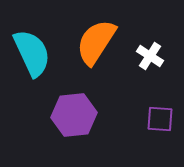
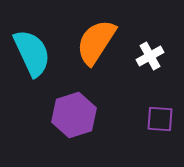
white cross: rotated 28 degrees clockwise
purple hexagon: rotated 12 degrees counterclockwise
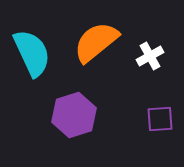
orange semicircle: rotated 18 degrees clockwise
purple square: rotated 8 degrees counterclockwise
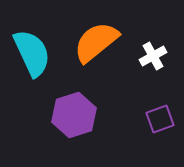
white cross: moved 3 px right
purple square: rotated 16 degrees counterclockwise
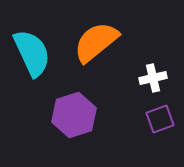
white cross: moved 22 px down; rotated 16 degrees clockwise
